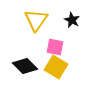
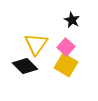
yellow triangle: moved 24 px down
pink square: moved 11 px right; rotated 30 degrees clockwise
yellow square: moved 10 px right, 2 px up
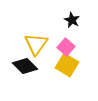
yellow square: moved 1 px right
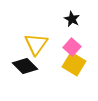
black star: moved 1 px up
pink square: moved 6 px right
yellow square: moved 7 px right, 1 px up
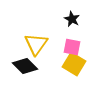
pink square: rotated 30 degrees counterclockwise
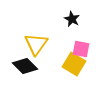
pink square: moved 9 px right, 2 px down
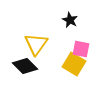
black star: moved 2 px left, 1 px down
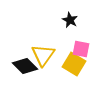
yellow triangle: moved 7 px right, 11 px down
